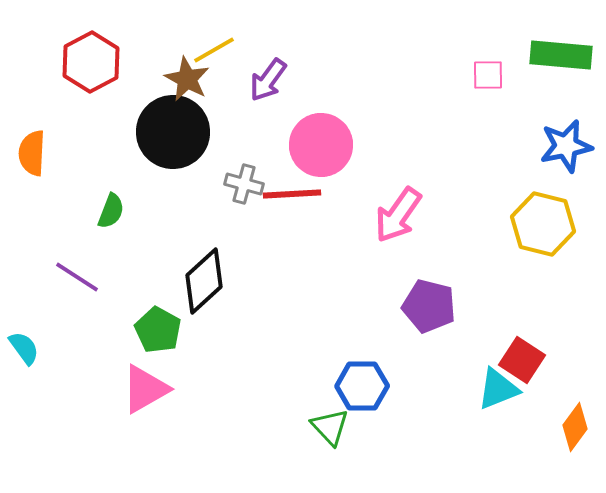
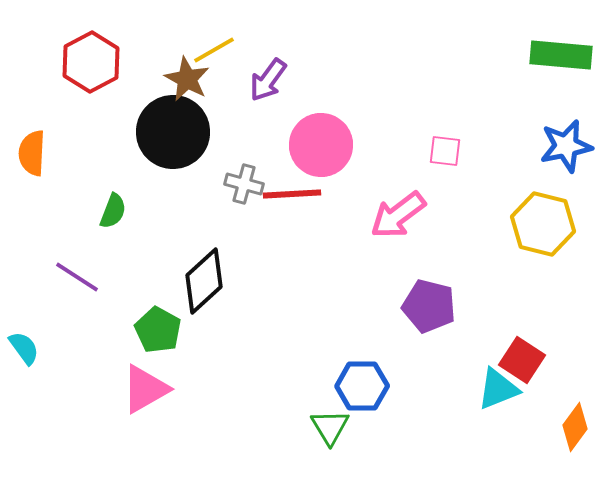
pink square: moved 43 px left, 76 px down; rotated 8 degrees clockwise
green semicircle: moved 2 px right
pink arrow: rotated 18 degrees clockwise
green triangle: rotated 12 degrees clockwise
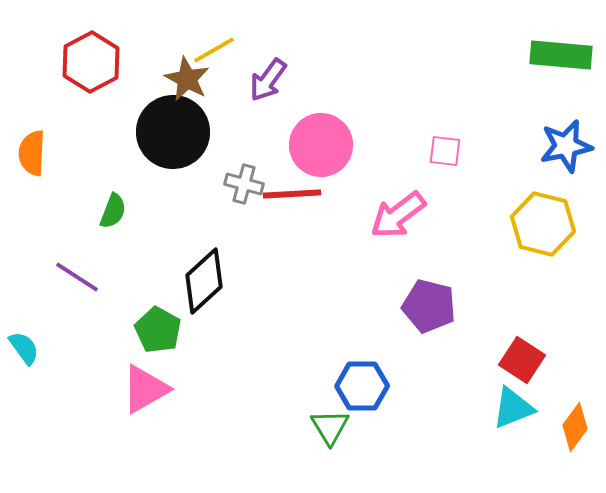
cyan triangle: moved 15 px right, 19 px down
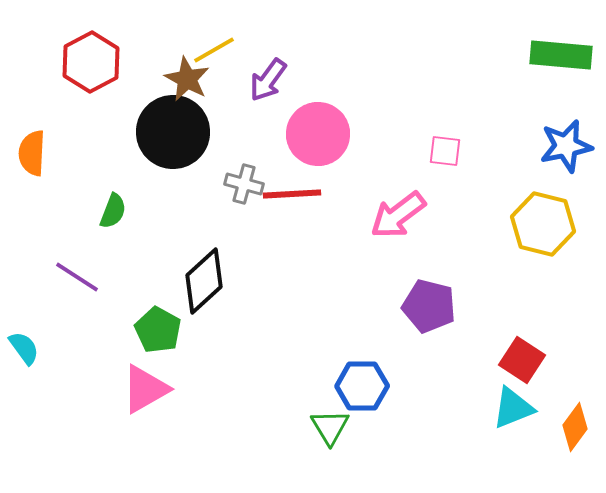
pink circle: moved 3 px left, 11 px up
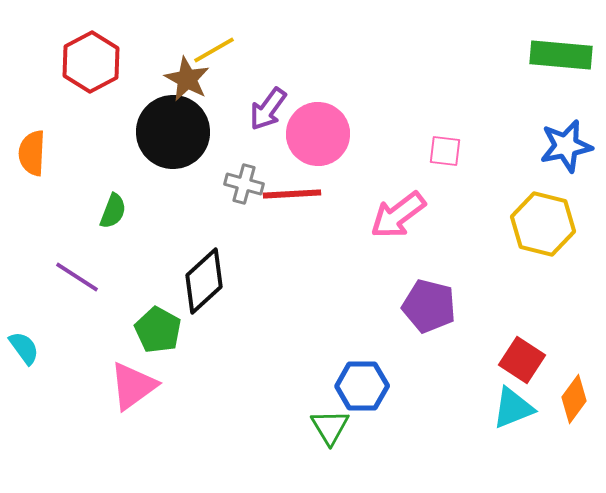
purple arrow: moved 29 px down
pink triangle: moved 12 px left, 3 px up; rotated 6 degrees counterclockwise
orange diamond: moved 1 px left, 28 px up
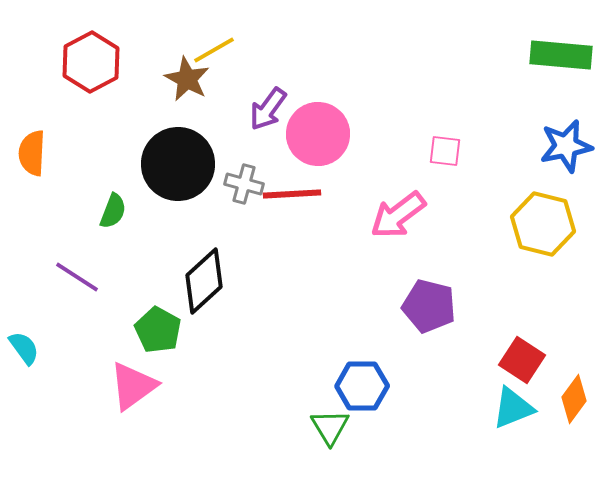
black circle: moved 5 px right, 32 px down
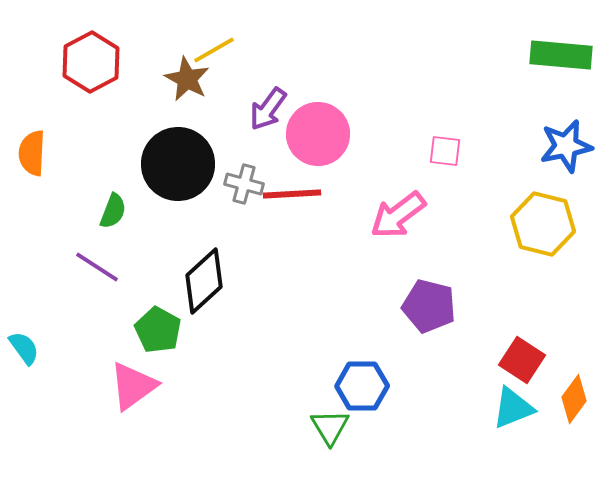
purple line: moved 20 px right, 10 px up
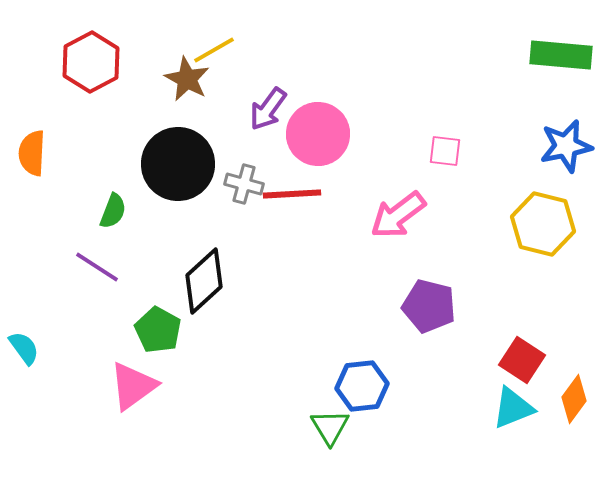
blue hexagon: rotated 6 degrees counterclockwise
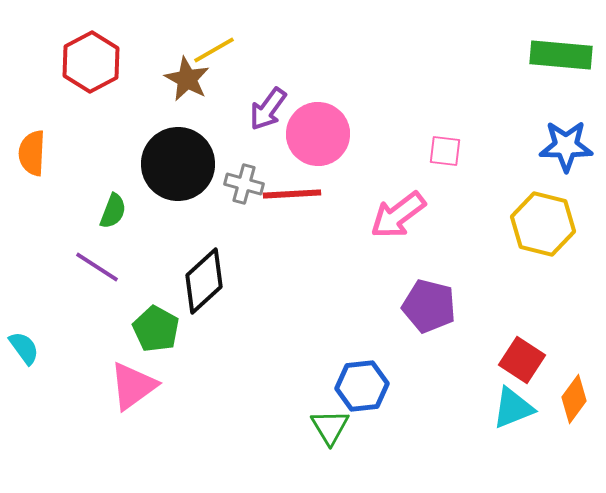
blue star: rotated 12 degrees clockwise
green pentagon: moved 2 px left, 1 px up
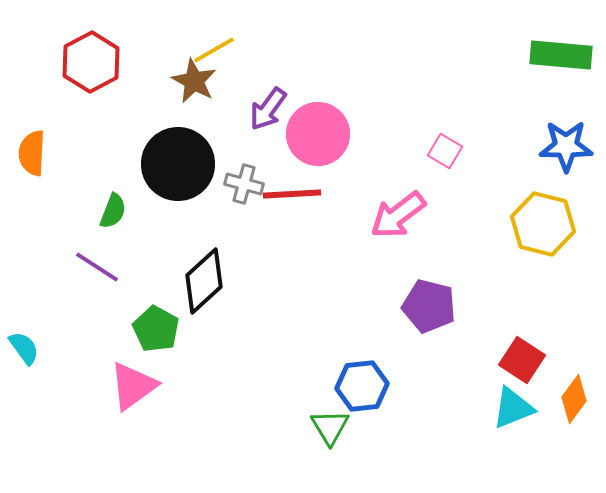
brown star: moved 7 px right, 2 px down
pink square: rotated 24 degrees clockwise
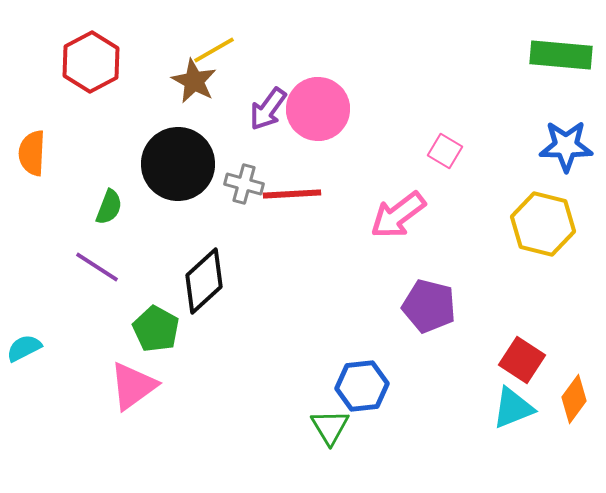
pink circle: moved 25 px up
green semicircle: moved 4 px left, 4 px up
cyan semicircle: rotated 81 degrees counterclockwise
